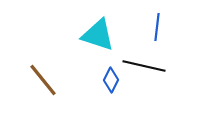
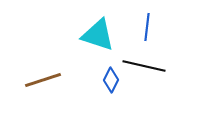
blue line: moved 10 px left
brown line: rotated 69 degrees counterclockwise
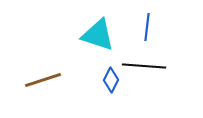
black line: rotated 9 degrees counterclockwise
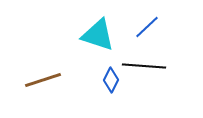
blue line: rotated 40 degrees clockwise
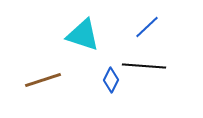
cyan triangle: moved 15 px left
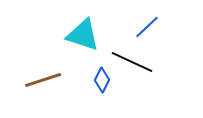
black line: moved 12 px left, 4 px up; rotated 21 degrees clockwise
blue diamond: moved 9 px left
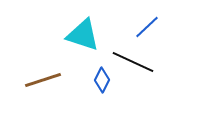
black line: moved 1 px right
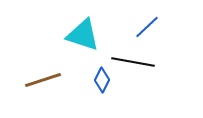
black line: rotated 15 degrees counterclockwise
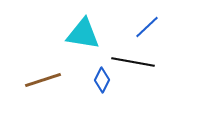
cyan triangle: moved 1 px up; rotated 9 degrees counterclockwise
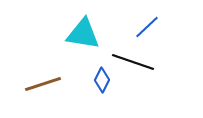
black line: rotated 9 degrees clockwise
brown line: moved 4 px down
